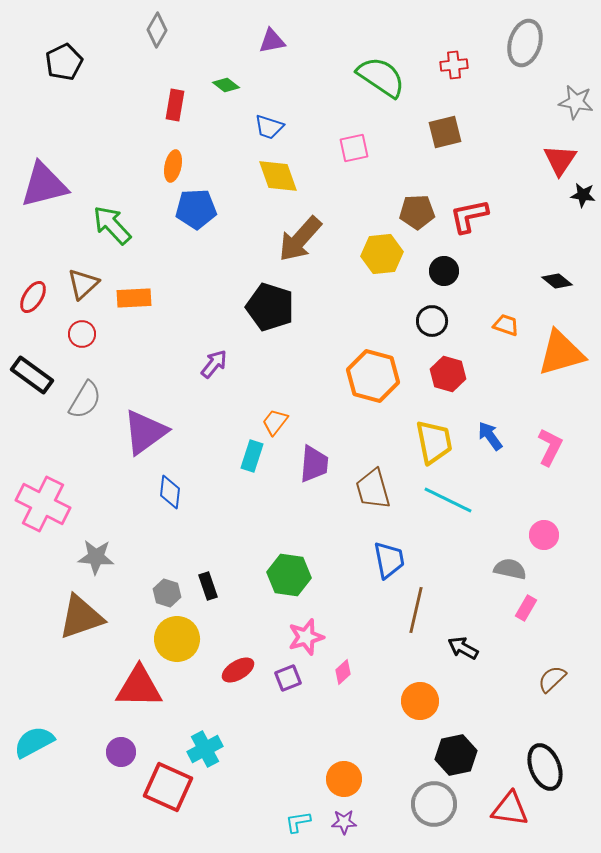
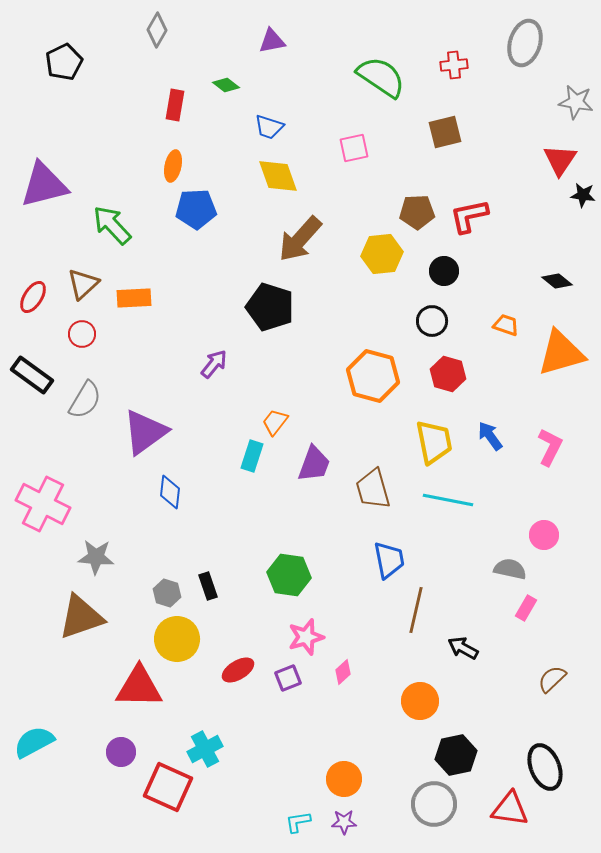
purple trapezoid at (314, 464): rotated 15 degrees clockwise
cyan line at (448, 500): rotated 15 degrees counterclockwise
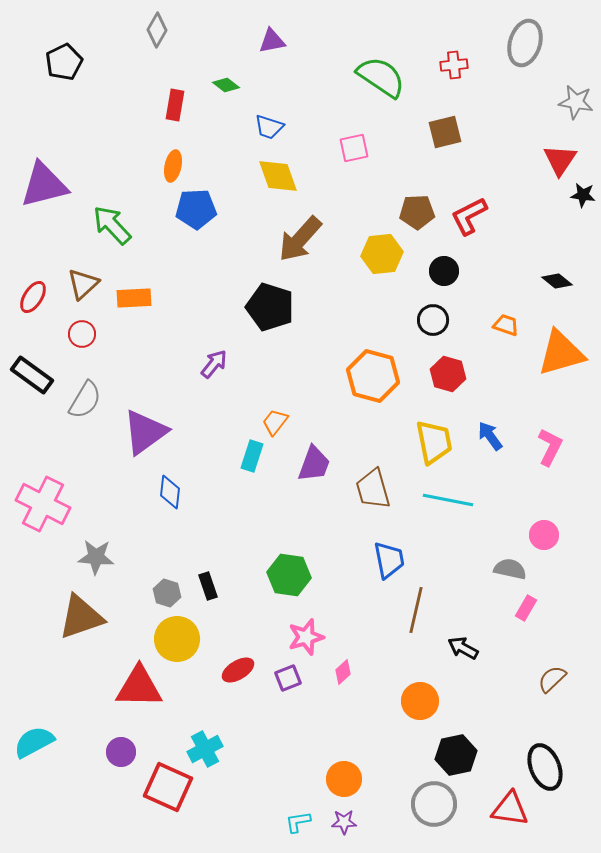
red L-shape at (469, 216): rotated 15 degrees counterclockwise
black circle at (432, 321): moved 1 px right, 1 px up
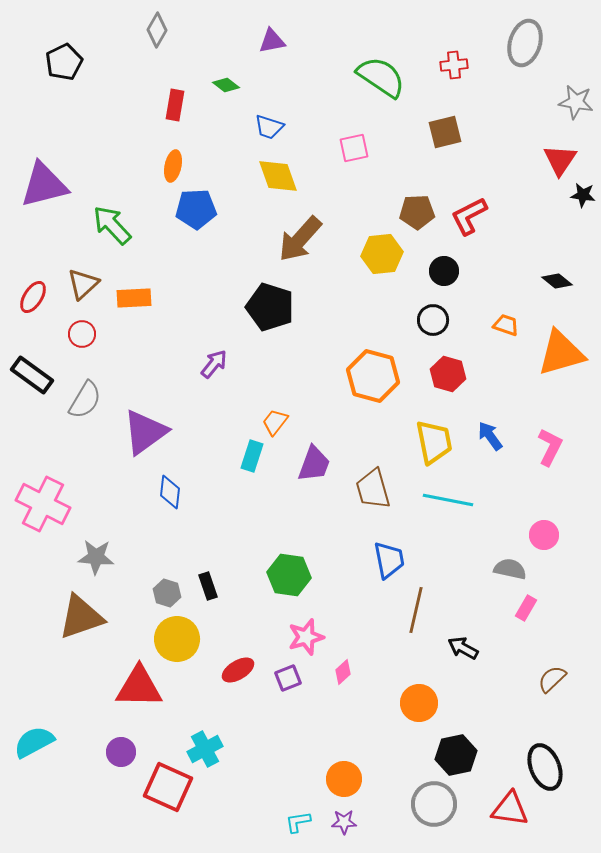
orange circle at (420, 701): moved 1 px left, 2 px down
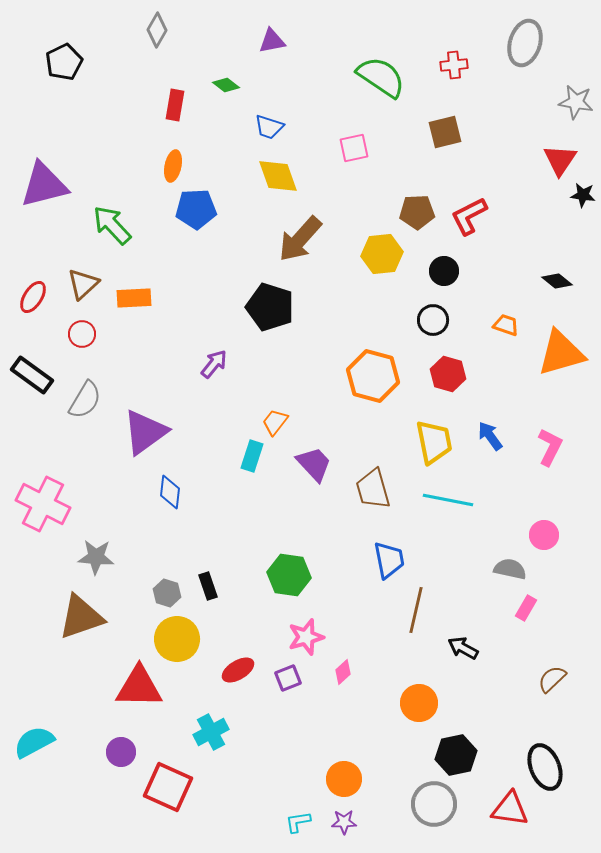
purple trapezoid at (314, 464): rotated 63 degrees counterclockwise
cyan cross at (205, 749): moved 6 px right, 17 px up
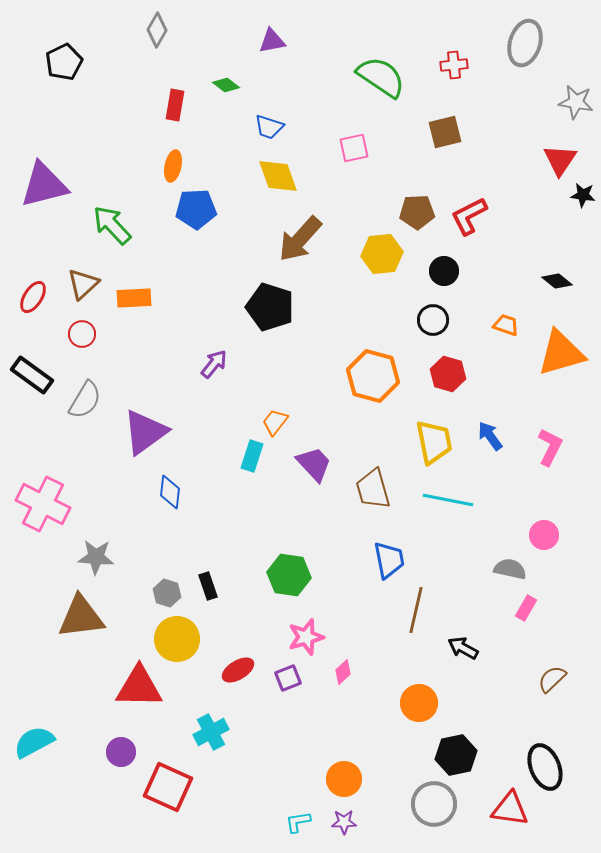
brown triangle at (81, 617): rotated 12 degrees clockwise
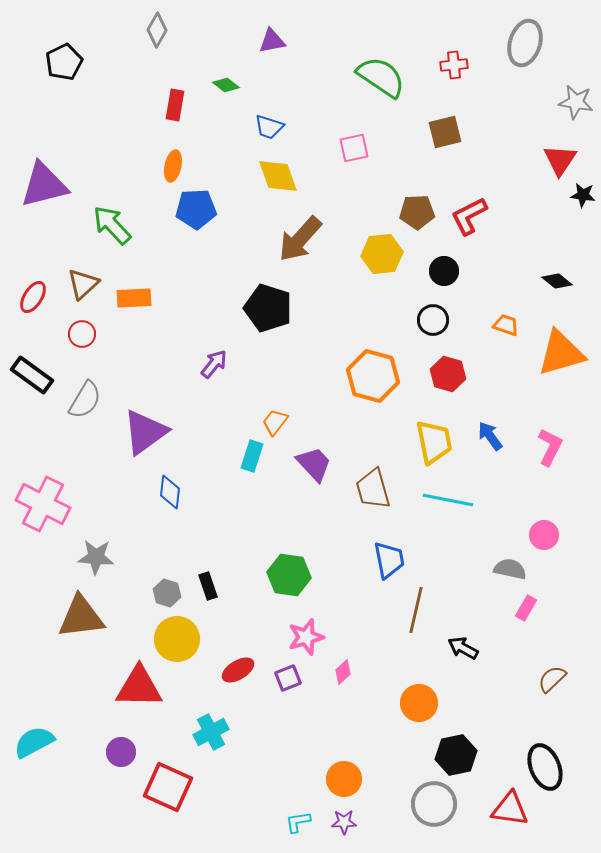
black pentagon at (270, 307): moved 2 px left, 1 px down
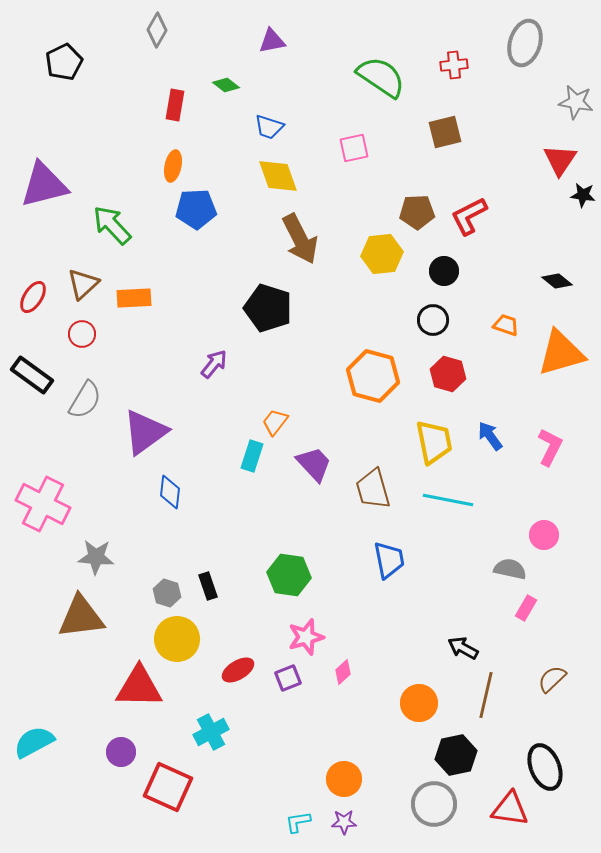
brown arrow at (300, 239): rotated 69 degrees counterclockwise
brown line at (416, 610): moved 70 px right, 85 px down
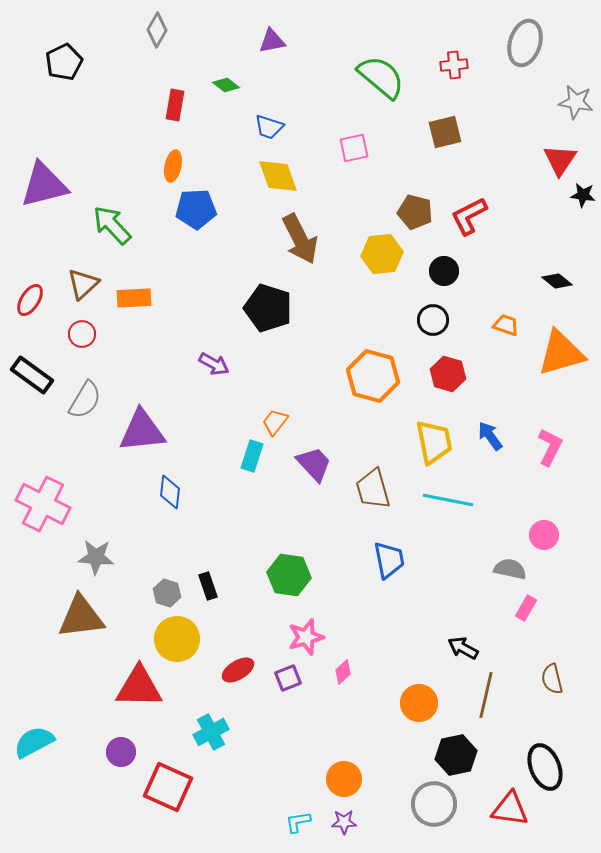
green semicircle at (381, 77): rotated 6 degrees clockwise
brown pentagon at (417, 212): moved 2 px left; rotated 16 degrees clockwise
red ellipse at (33, 297): moved 3 px left, 3 px down
purple arrow at (214, 364): rotated 80 degrees clockwise
purple triangle at (145, 432): moved 3 px left, 1 px up; rotated 30 degrees clockwise
brown semicircle at (552, 679): rotated 60 degrees counterclockwise
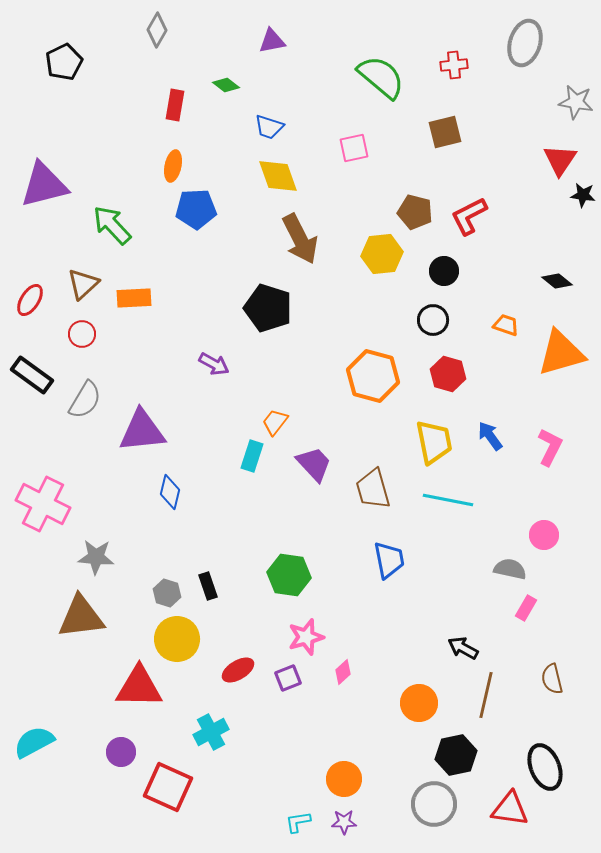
blue diamond at (170, 492): rotated 8 degrees clockwise
